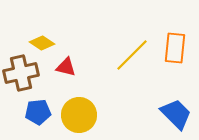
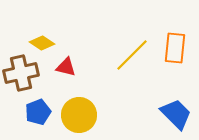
blue pentagon: rotated 15 degrees counterclockwise
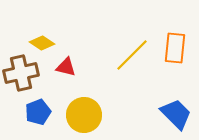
yellow circle: moved 5 px right
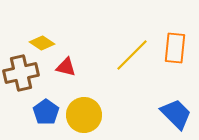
blue pentagon: moved 8 px right; rotated 15 degrees counterclockwise
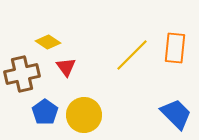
yellow diamond: moved 6 px right, 1 px up
red triangle: rotated 40 degrees clockwise
brown cross: moved 1 px right, 1 px down
blue pentagon: moved 1 px left
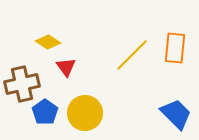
brown cross: moved 10 px down
yellow circle: moved 1 px right, 2 px up
